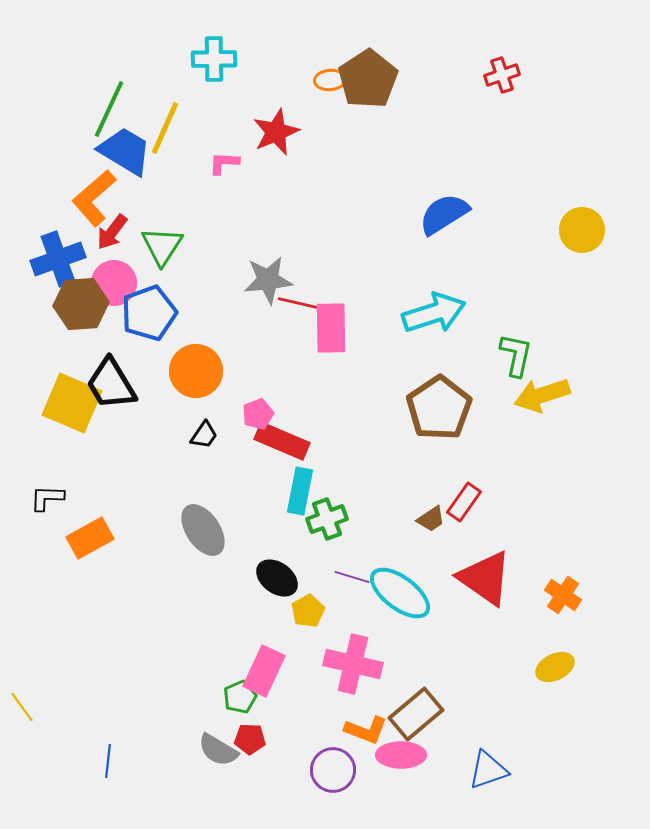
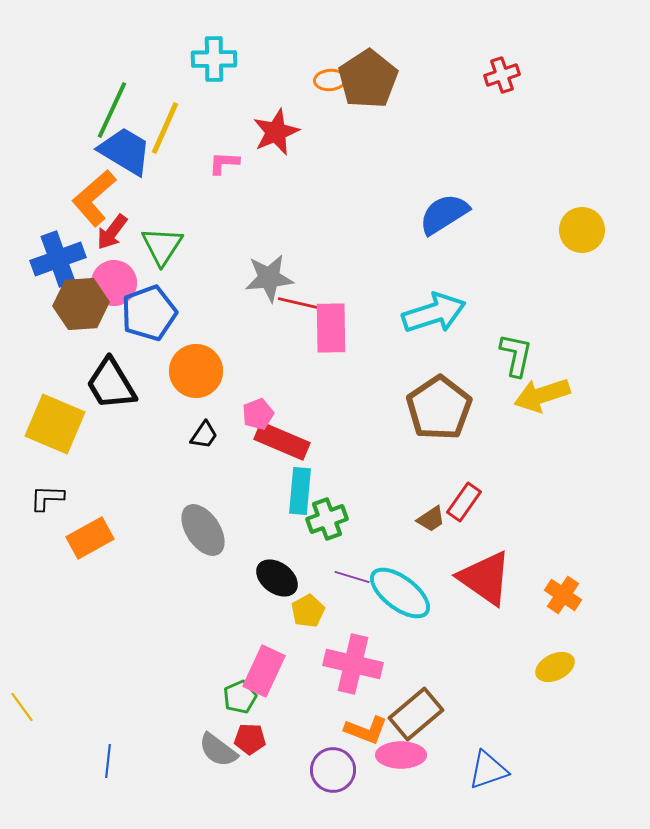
green line at (109, 109): moved 3 px right, 1 px down
gray star at (268, 280): moved 1 px right, 2 px up
yellow square at (72, 403): moved 17 px left, 21 px down
cyan rectangle at (300, 491): rotated 6 degrees counterclockwise
gray semicircle at (218, 750): rotated 6 degrees clockwise
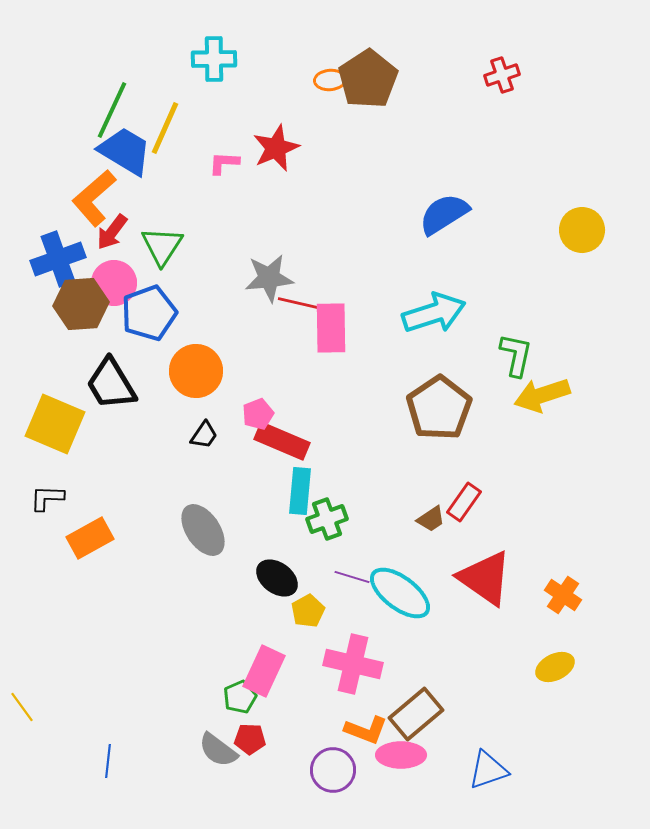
red star at (276, 132): moved 16 px down
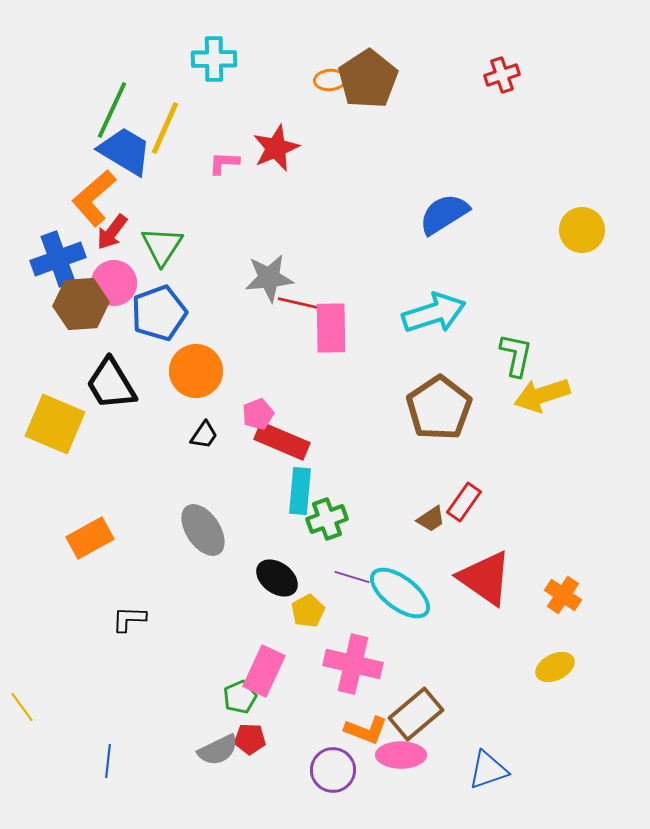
blue pentagon at (149, 313): moved 10 px right
black L-shape at (47, 498): moved 82 px right, 121 px down
gray semicircle at (218, 750): rotated 63 degrees counterclockwise
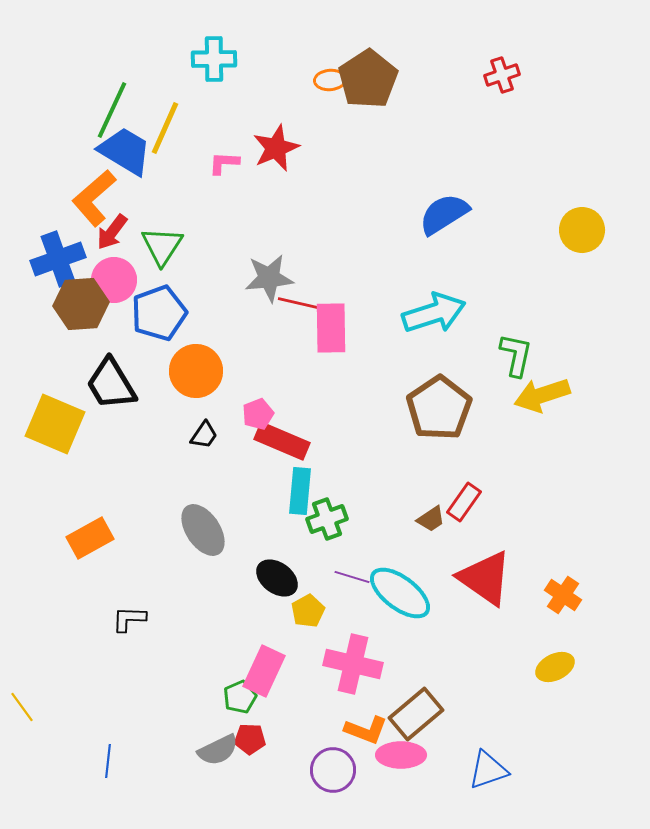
pink circle at (114, 283): moved 3 px up
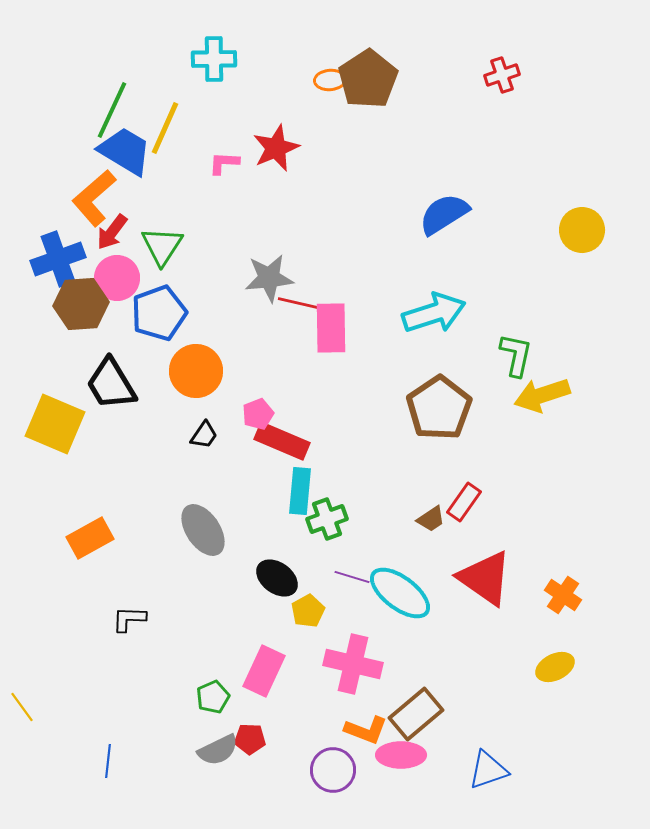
pink circle at (114, 280): moved 3 px right, 2 px up
green pentagon at (240, 697): moved 27 px left
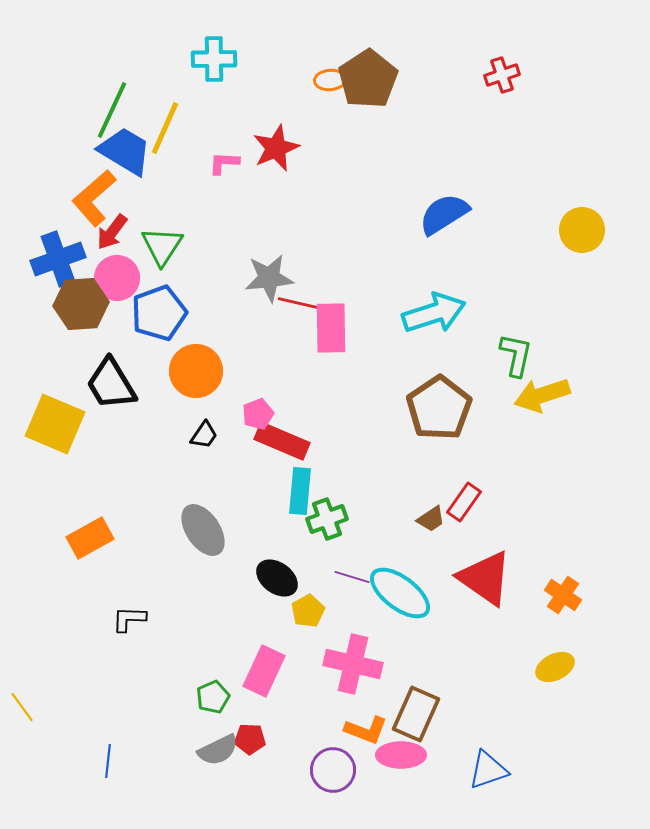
brown rectangle at (416, 714): rotated 26 degrees counterclockwise
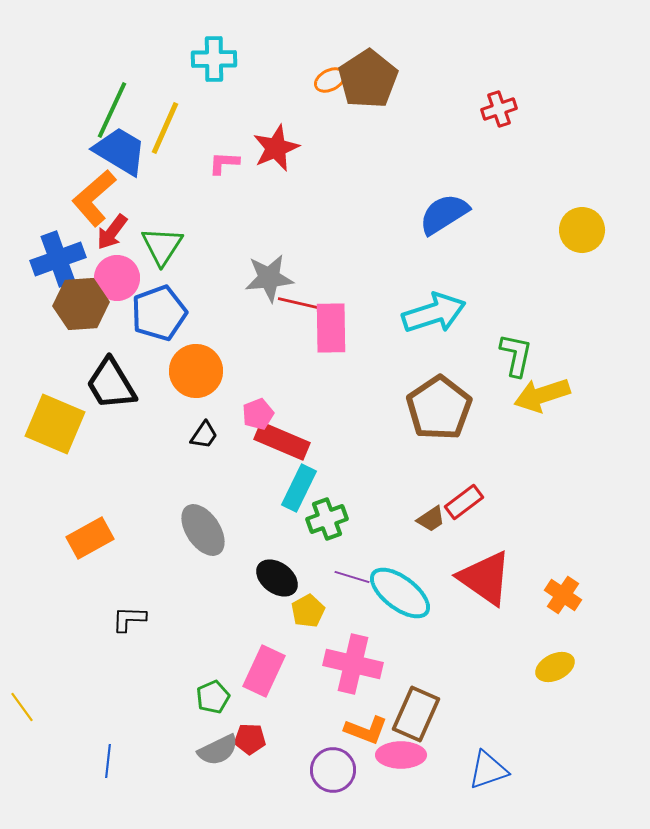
red cross at (502, 75): moved 3 px left, 34 px down
orange ellipse at (330, 80): rotated 24 degrees counterclockwise
blue trapezoid at (125, 151): moved 5 px left
cyan rectangle at (300, 491): moved 1 px left, 3 px up; rotated 21 degrees clockwise
red rectangle at (464, 502): rotated 18 degrees clockwise
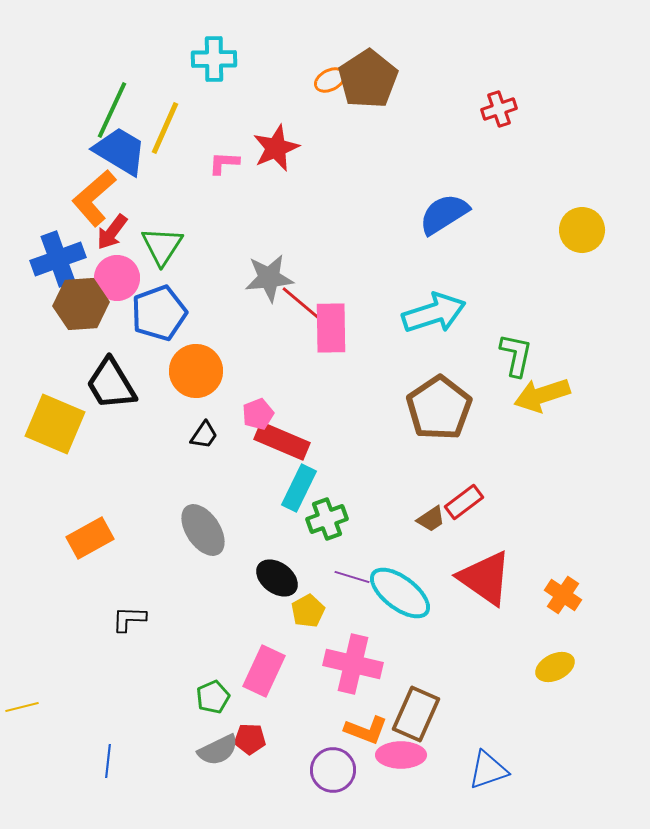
red line at (302, 304): rotated 27 degrees clockwise
yellow line at (22, 707): rotated 68 degrees counterclockwise
